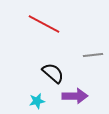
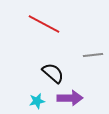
purple arrow: moved 5 px left, 2 px down
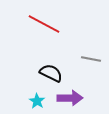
gray line: moved 2 px left, 4 px down; rotated 18 degrees clockwise
black semicircle: moved 2 px left; rotated 15 degrees counterclockwise
cyan star: rotated 28 degrees counterclockwise
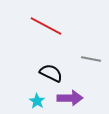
red line: moved 2 px right, 2 px down
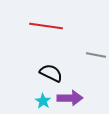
red line: rotated 20 degrees counterclockwise
gray line: moved 5 px right, 4 px up
cyan star: moved 6 px right
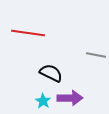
red line: moved 18 px left, 7 px down
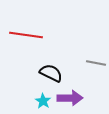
red line: moved 2 px left, 2 px down
gray line: moved 8 px down
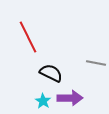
red line: moved 2 px right, 2 px down; rotated 56 degrees clockwise
